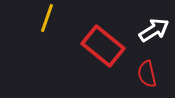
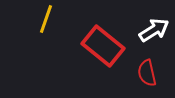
yellow line: moved 1 px left, 1 px down
red semicircle: moved 1 px up
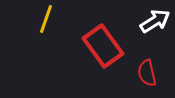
white arrow: moved 1 px right, 9 px up
red rectangle: rotated 15 degrees clockwise
